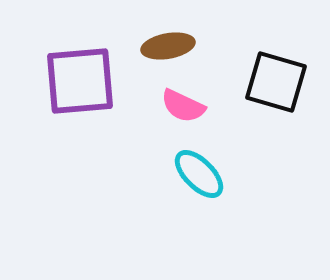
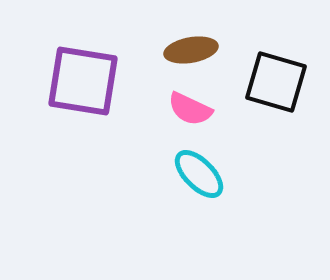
brown ellipse: moved 23 px right, 4 px down
purple square: moved 3 px right; rotated 14 degrees clockwise
pink semicircle: moved 7 px right, 3 px down
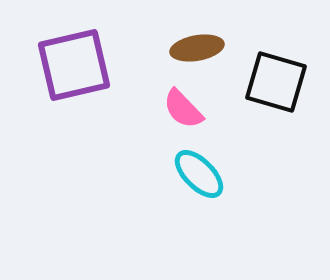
brown ellipse: moved 6 px right, 2 px up
purple square: moved 9 px left, 16 px up; rotated 22 degrees counterclockwise
pink semicircle: moved 7 px left; rotated 21 degrees clockwise
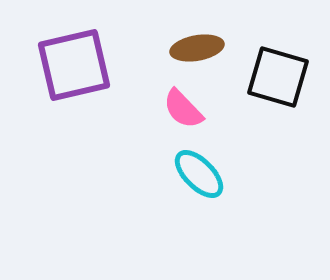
black square: moved 2 px right, 5 px up
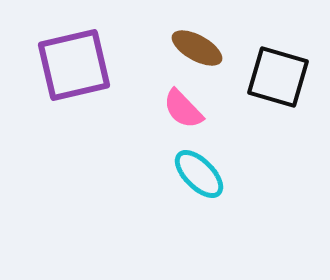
brown ellipse: rotated 39 degrees clockwise
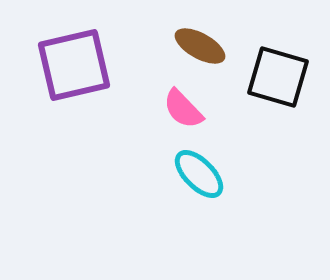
brown ellipse: moved 3 px right, 2 px up
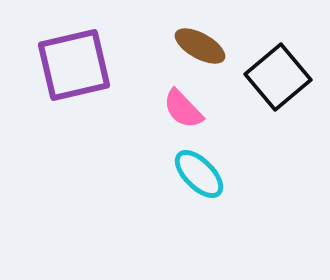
black square: rotated 34 degrees clockwise
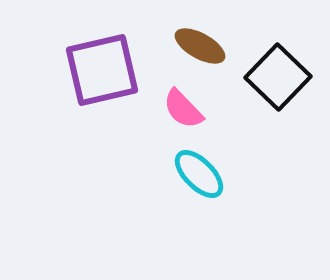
purple square: moved 28 px right, 5 px down
black square: rotated 6 degrees counterclockwise
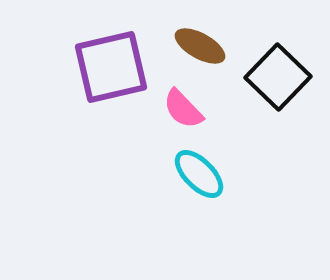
purple square: moved 9 px right, 3 px up
